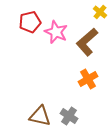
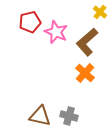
orange cross: moved 3 px left, 6 px up; rotated 18 degrees counterclockwise
gray cross: rotated 18 degrees counterclockwise
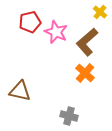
brown triangle: moved 20 px left, 25 px up
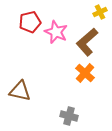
yellow cross: rotated 24 degrees clockwise
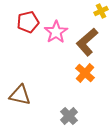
yellow cross: moved 1 px right, 1 px up
red pentagon: moved 2 px left
pink star: rotated 15 degrees clockwise
brown triangle: moved 4 px down
gray cross: rotated 30 degrees clockwise
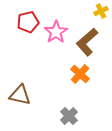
orange cross: moved 5 px left, 1 px down
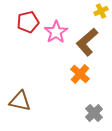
brown triangle: moved 6 px down
gray cross: moved 25 px right, 3 px up
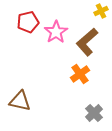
orange cross: rotated 12 degrees clockwise
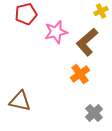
red pentagon: moved 2 px left, 8 px up
pink star: rotated 20 degrees clockwise
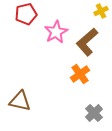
pink star: rotated 15 degrees counterclockwise
